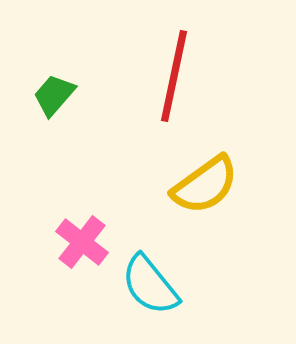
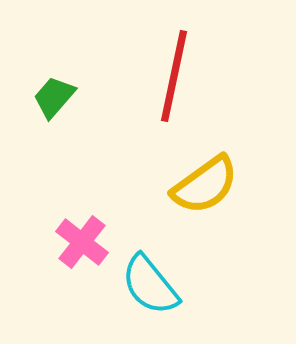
green trapezoid: moved 2 px down
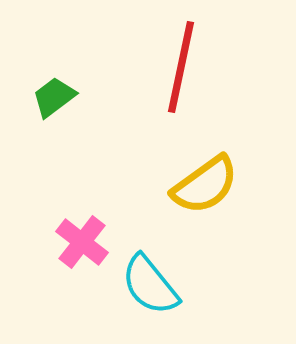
red line: moved 7 px right, 9 px up
green trapezoid: rotated 12 degrees clockwise
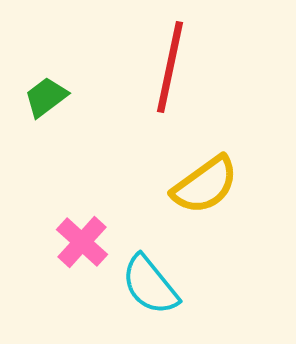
red line: moved 11 px left
green trapezoid: moved 8 px left
pink cross: rotated 4 degrees clockwise
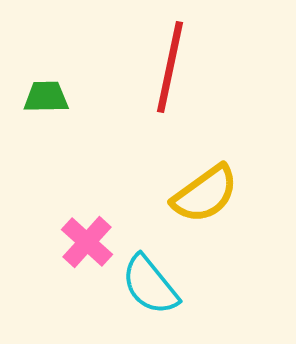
green trapezoid: rotated 36 degrees clockwise
yellow semicircle: moved 9 px down
pink cross: moved 5 px right
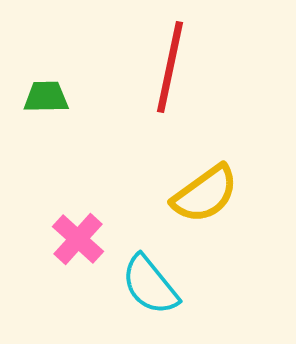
pink cross: moved 9 px left, 3 px up
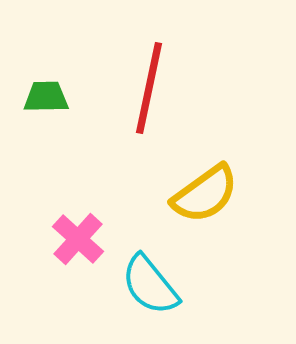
red line: moved 21 px left, 21 px down
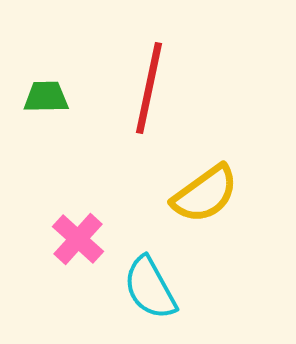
cyan semicircle: moved 3 px down; rotated 10 degrees clockwise
